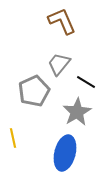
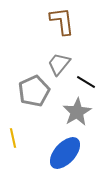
brown L-shape: rotated 16 degrees clockwise
blue ellipse: rotated 28 degrees clockwise
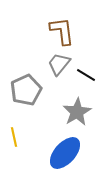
brown L-shape: moved 10 px down
black line: moved 7 px up
gray pentagon: moved 8 px left, 1 px up
yellow line: moved 1 px right, 1 px up
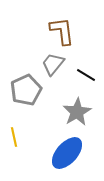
gray trapezoid: moved 6 px left
blue ellipse: moved 2 px right
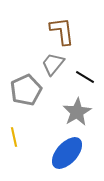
black line: moved 1 px left, 2 px down
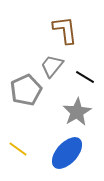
brown L-shape: moved 3 px right, 1 px up
gray trapezoid: moved 1 px left, 2 px down
yellow line: moved 4 px right, 12 px down; rotated 42 degrees counterclockwise
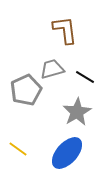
gray trapezoid: moved 3 px down; rotated 35 degrees clockwise
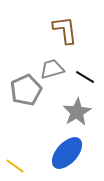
yellow line: moved 3 px left, 17 px down
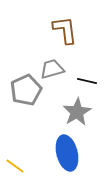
black line: moved 2 px right, 4 px down; rotated 18 degrees counterclockwise
blue ellipse: rotated 56 degrees counterclockwise
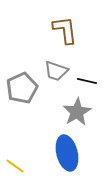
gray trapezoid: moved 4 px right, 2 px down; rotated 145 degrees counterclockwise
gray pentagon: moved 4 px left, 2 px up
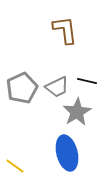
gray trapezoid: moved 1 px right, 16 px down; rotated 45 degrees counterclockwise
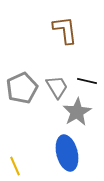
gray trapezoid: rotated 95 degrees counterclockwise
yellow line: rotated 30 degrees clockwise
